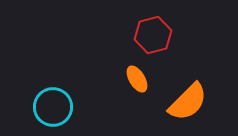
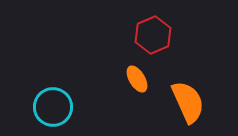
red hexagon: rotated 9 degrees counterclockwise
orange semicircle: rotated 69 degrees counterclockwise
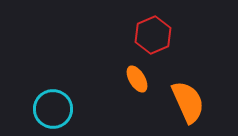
cyan circle: moved 2 px down
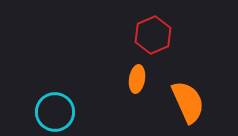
orange ellipse: rotated 40 degrees clockwise
cyan circle: moved 2 px right, 3 px down
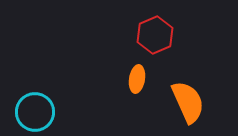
red hexagon: moved 2 px right
cyan circle: moved 20 px left
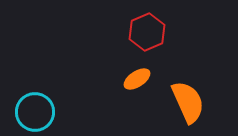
red hexagon: moved 8 px left, 3 px up
orange ellipse: rotated 48 degrees clockwise
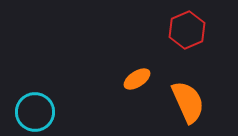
red hexagon: moved 40 px right, 2 px up
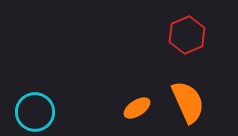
red hexagon: moved 5 px down
orange ellipse: moved 29 px down
